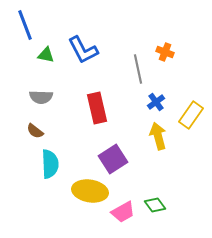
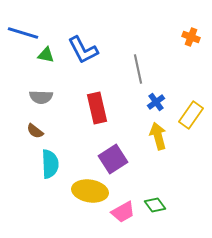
blue line: moved 2 px left, 8 px down; rotated 52 degrees counterclockwise
orange cross: moved 26 px right, 15 px up
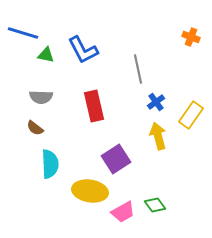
red rectangle: moved 3 px left, 2 px up
brown semicircle: moved 3 px up
purple square: moved 3 px right
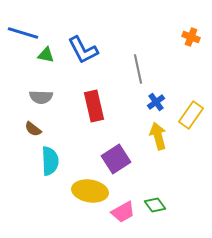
brown semicircle: moved 2 px left, 1 px down
cyan semicircle: moved 3 px up
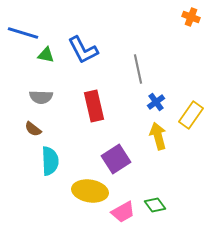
orange cross: moved 20 px up
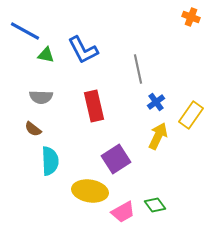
blue line: moved 2 px right, 2 px up; rotated 12 degrees clockwise
yellow arrow: rotated 40 degrees clockwise
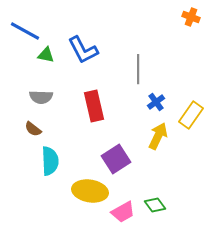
gray line: rotated 12 degrees clockwise
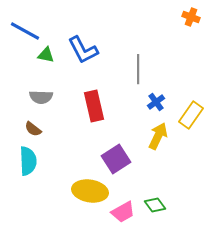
cyan semicircle: moved 22 px left
